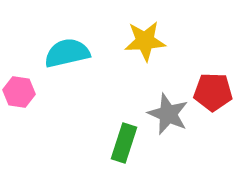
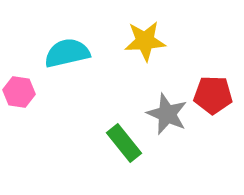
red pentagon: moved 3 px down
gray star: moved 1 px left
green rectangle: rotated 57 degrees counterclockwise
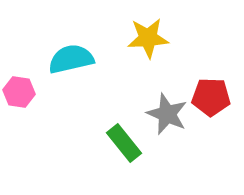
yellow star: moved 3 px right, 3 px up
cyan semicircle: moved 4 px right, 6 px down
red pentagon: moved 2 px left, 2 px down
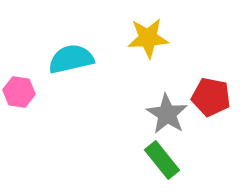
red pentagon: rotated 9 degrees clockwise
gray star: rotated 9 degrees clockwise
green rectangle: moved 38 px right, 17 px down
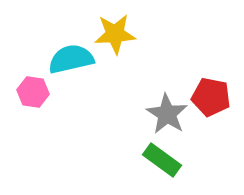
yellow star: moved 33 px left, 4 px up
pink hexagon: moved 14 px right
green rectangle: rotated 15 degrees counterclockwise
